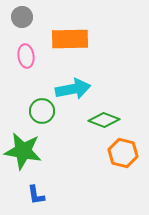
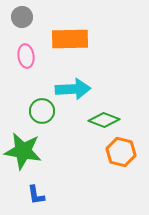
cyan arrow: rotated 8 degrees clockwise
orange hexagon: moved 2 px left, 1 px up
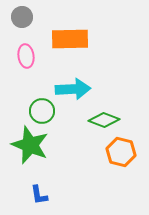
green star: moved 7 px right, 6 px up; rotated 12 degrees clockwise
blue L-shape: moved 3 px right
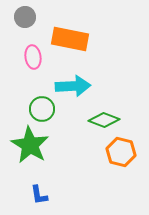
gray circle: moved 3 px right
orange rectangle: rotated 12 degrees clockwise
pink ellipse: moved 7 px right, 1 px down
cyan arrow: moved 3 px up
green circle: moved 2 px up
green star: rotated 9 degrees clockwise
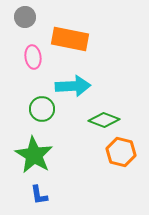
green star: moved 4 px right, 10 px down
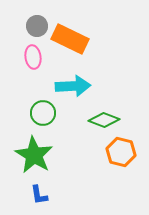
gray circle: moved 12 px right, 9 px down
orange rectangle: rotated 15 degrees clockwise
green circle: moved 1 px right, 4 px down
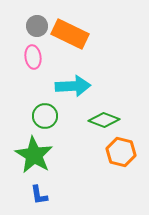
orange rectangle: moved 5 px up
green circle: moved 2 px right, 3 px down
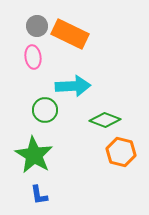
green circle: moved 6 px up
green diamond: moved 1 px right
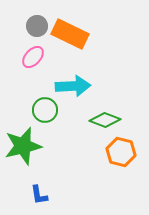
pink ellipse: rotated 50 degrees clockwise
green star: moved 11 px left, 9 px up; rotated 27 degrees clockwise
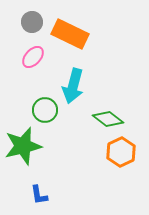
gray circle: moved 5 px left, 4 px up
cyan arrow: rotated 108 degrees clockwise
green diamond: moved 3 px right, 1 px up; rotated 16 degrees clockwise
orange hexagon: rotated 20 degrees clockwise
